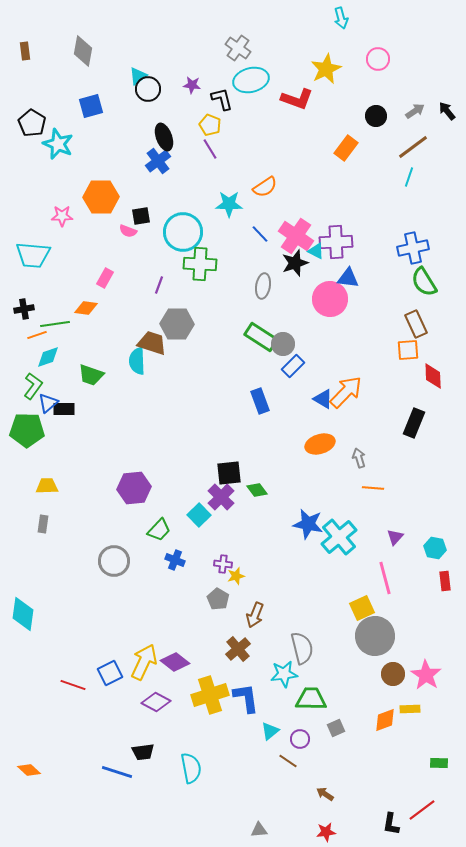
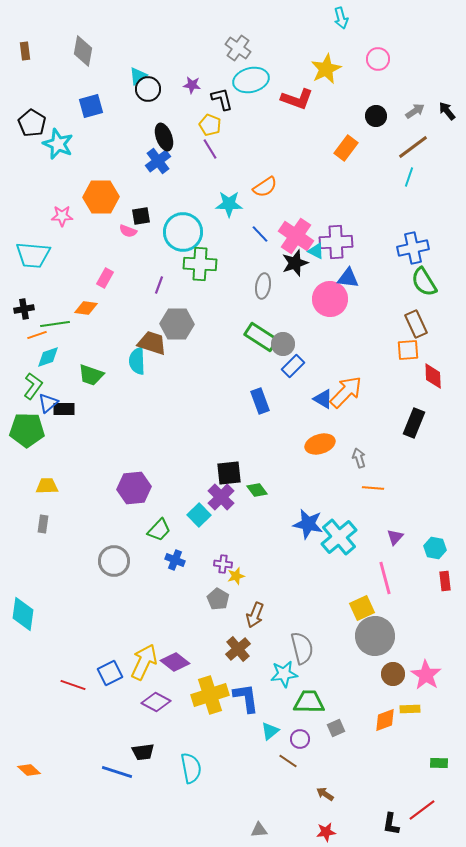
green trapezoid at (311, 699): moved 2 px left, 3 px down
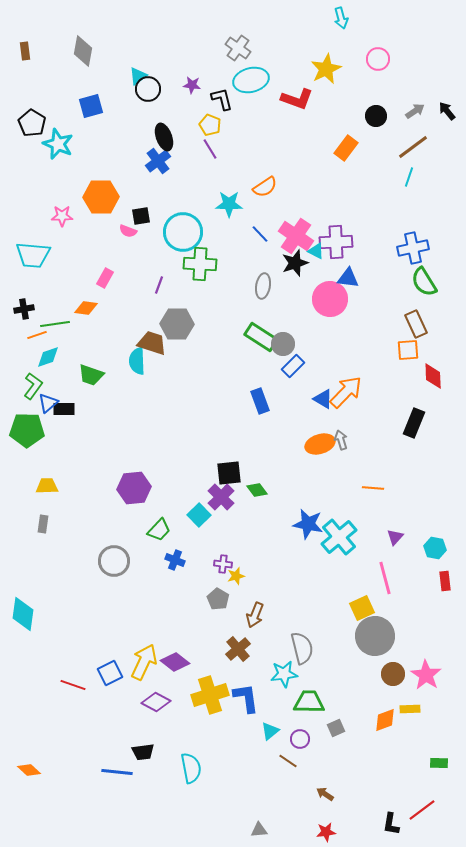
gray arrow at (359, 458): moved 18 px left, 18 px up
blue line at (117, 772): rotated 12 degrees counterclockwise
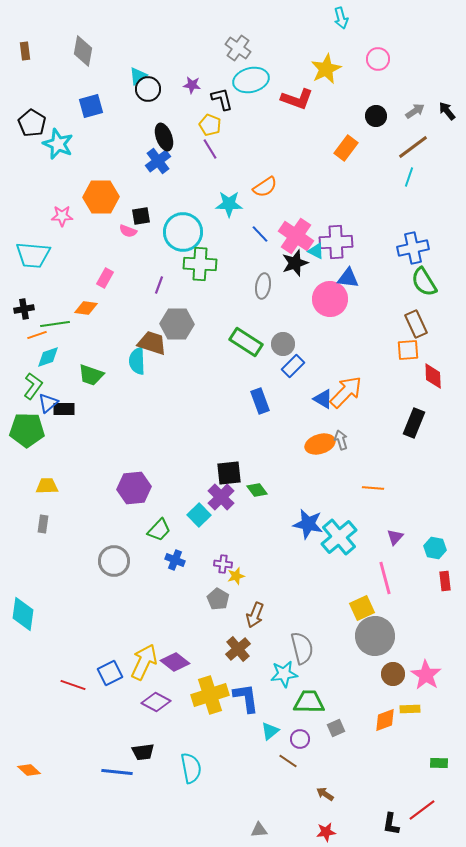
green rectangle at (261, 337): moved 15 px left, 5 px down
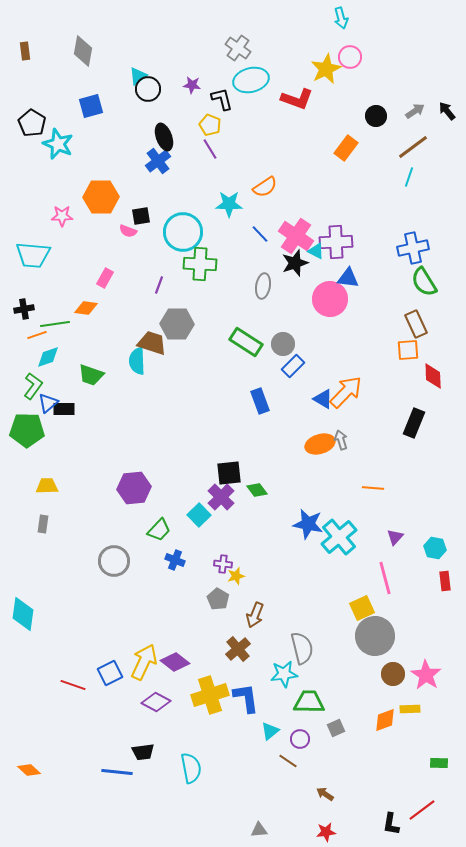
pink circle at (378, 59): moved 28 px left, 2 px up
